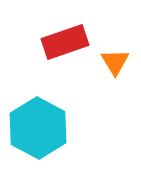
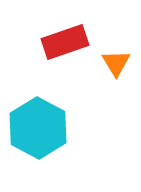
orange triangle: moved 1 px right, 1 px down
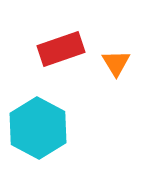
red rectangle: moved 4 px left, 7 px down
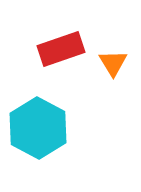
orange triangle: moved 3 px left
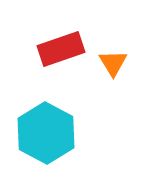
cyan hexagon: moved 8 px right, 5 px down
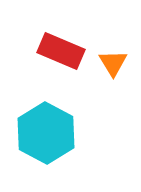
red rectangle: moved 2 px down; rotated 42 degrees clockwise
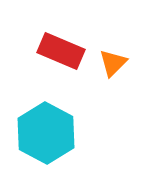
orange triangle: rotated 16 degrees clockwise
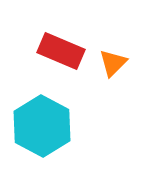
cyan hexagon: moved 4 px left, 7 px up
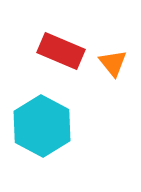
orange triangle: rotated 24 degrees counterclockwise
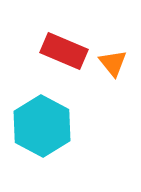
red rectangle: moved 3 px right
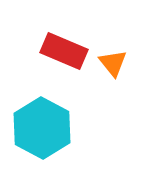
cyan hexagon: moved 2 px down
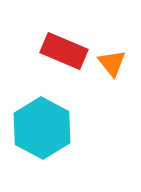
orange triangle: moved 1 px left
